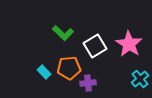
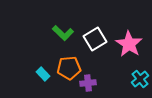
white square: moved 7 px up
cyan rectangle: moved 1 px left, 2 px down
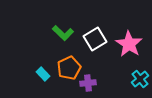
orange pentagon: rotated 20 degrees counterclockwise
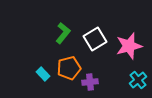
green L-shape: rotated 95 degrees counterclockwise
pink star: moved 2 px down; rotated 24 degrees clockwise
orange pentagon: rotated 10 degrees clockwise
cyan cross: moved 2 px left, 1 px down
purple cross: moved 2 px right, 1 px up
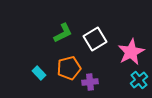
green L-shape: rotated 25 degrees clockwise
pink star: moved 2 px right, 6 px down; rotated 12 degrees counterclockwise
cyan rectangle: moved 4 px left, 1 px up
cyan cross: moved 1 px right
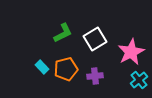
orange pentagon: moved 3 px left, 1 px down
cyan rectangle: moved 3 px right, 6 px up
purple cross: moved 5 px right, 6 px up
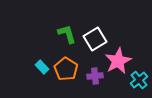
green L-shape: moved 4 px right, 1 px down; rotated 80 degrees counterclockwise
pink star: moved 13 px left, 9 px down
orange pentagon: rotated 25 degrees counterclockwise
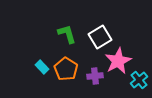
white square: moved 5 px right, 2 px up
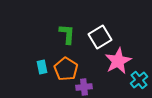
green L-shape: rotated 20 degrees clockwise
cyan rectangle: rotated 32 degrees clockwise
purple cross: moved 11 px left, 11 px down
